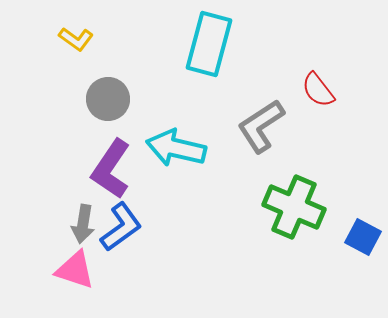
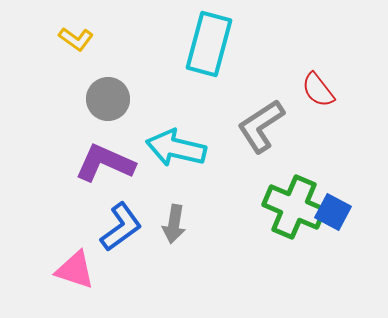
purple L-shape: moved 6 px left, 6 px up; rotated 80 degrees clockwise
gray arrow: moved 91 px right
blue square: moved 30 px left, 25 px up
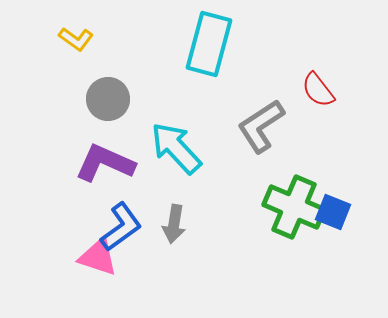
cyan arrow: rotated 34 degrees clockwise
blue square: rotated 6 degrees counterclockwise
pink triangle: moved 23 px right, 13 px up
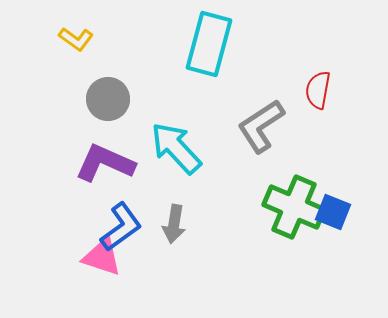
red semicircle: rotated 48 degrees clockwise
pink triangle: moved 4 px right
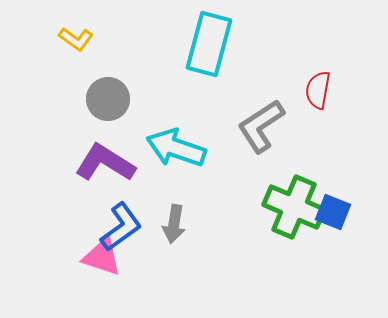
cyan arrow: rotated 28 degrees counterclockwise
purple L-shape: rotated 8 degrees clockwise
